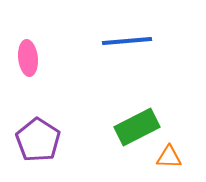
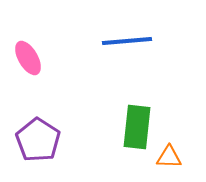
pink ellipse: rotated 24 degrees counterclockwise
green rectangle: rotated 57 degrees counterclockwise
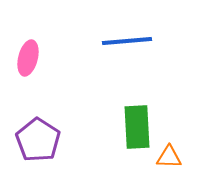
pink ellipse: rotated 44 degrees clockwise
green rectangle: rotated 9 degrees counterclockwise
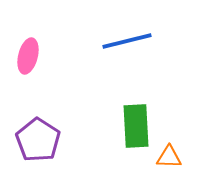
blue line: rotated 9 degrees counterclockwise
pink ellipse: moved 2 px up
green rectangle: moved 1 px left, 1 px up
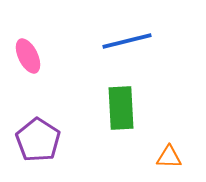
pink ellipse: rotated 40 degrees counterclockwise
green rectangle: moved 15 px left, 18 px up
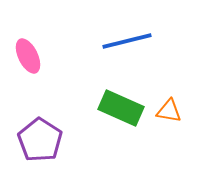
green rectangle: rotated 63 degrees counterclockwise
purple pentagon: moved 2 px right
orange triangle: moved 46 px up; rotated 8 degrees clockwise
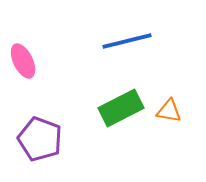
pink ellipse: moved 5 px left, 5 px down
green rectangle: rotated 51 degrees counterclockwise
purple pentagon: moved 1 px up; rotated 12 degrees counterclockwise
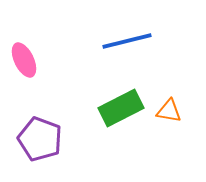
pink ellipse: moved 1 px right, 1 px up
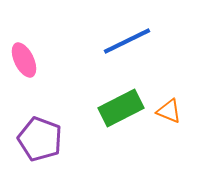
blue line: rotated 12 degrees counterclockwise
orange triangle: rotated 12 degrees clockwise
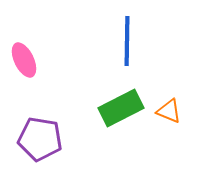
blue line: rotated 63 degrees counterclockwise
purple pentagon: rotated 12 degrees counterclockwise
